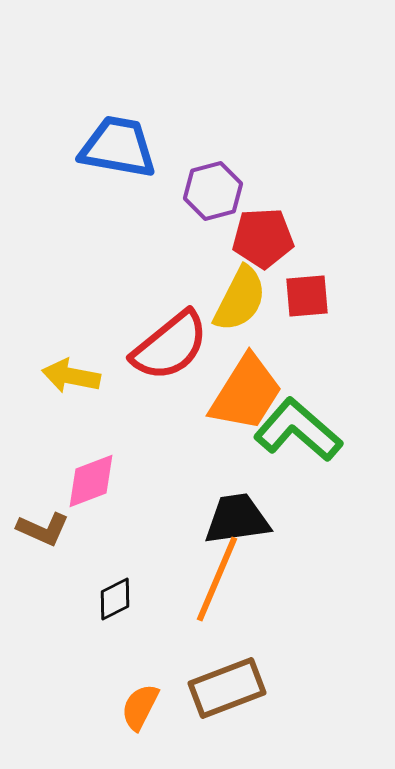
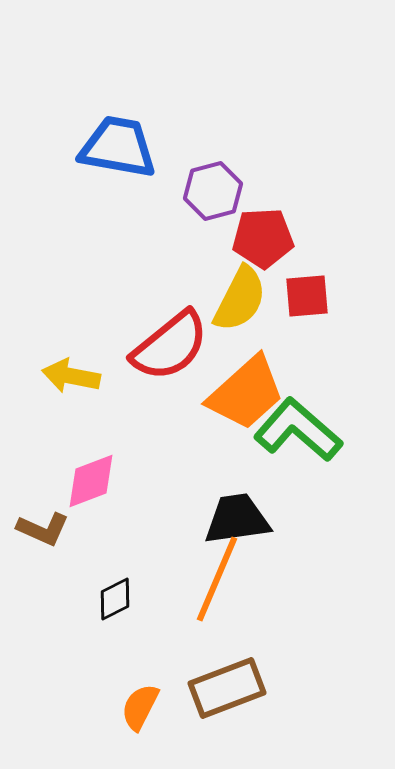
orange trapezoid: rotated 16 degrees clockwise
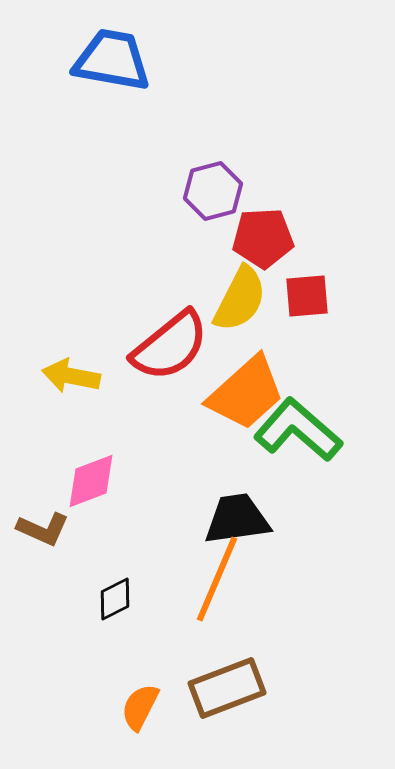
blue trapezoid: moved 6 px left, 87 px up
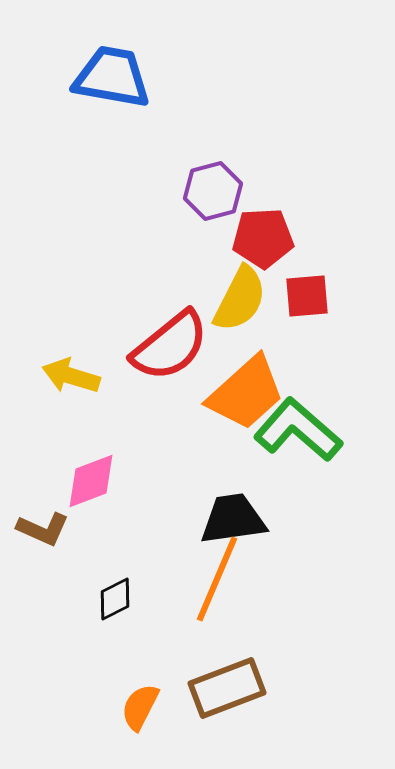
blue trapezoid: moved 17 px down
yellow arrow: rotated 6 degrees clockwise
black trapezoid: moved 4 px left
